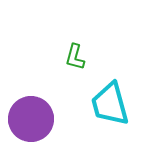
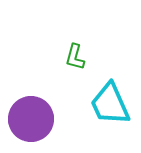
cyan trapezoid: rotated 9 degrees counterclockwise
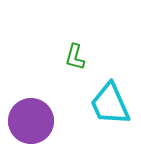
purple circle: moved 2 px down
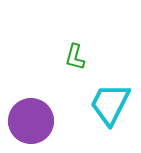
cyan trapezoid: rotated 51 degrees clockwise
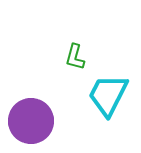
cyan trapezoid: moved 2 px left, 9 px up
